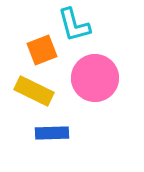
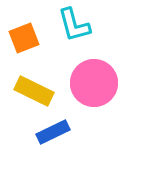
orange square: moved 18 px left, 12 px up
pink circle: moved 1 px left, 5 px down
blue rectangle: moved 1 px right, 1 px up; rotated 24 degrees counterclockwise
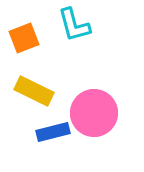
pink circle: moved 30 px down
blue rectangle: rotated 12 degrees clockwise
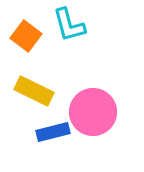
cyan L-shape: moved 5 px left
orange square: moved 2 px right, 2 px up; rotated 32 degrees counterclockwise
pink circle: moved 1 px left, 1 px up
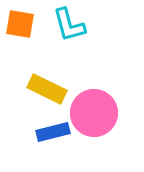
orange square: moved 6 px left, 12 px up; rotated 28 degrees counterclockwise
yellow rectangle: moved 13 px right, 2 px up
pink circle: moved 1 px right, 1 px down
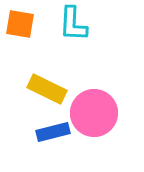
cyan L-shape: moved 4 px right, 1 px up; rotated 18 degrees clockwise
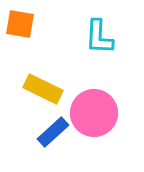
cyan L-shape: moved 26 px right, 13 px down
yellow rectangle: moved 4 px left
blue rectangle: rotated 28 degrees counterclockwise
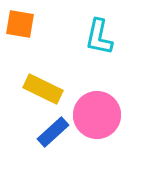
cyan L-shape: rotated 9 degrees clockwise
pink circle: moved 3 px right, 2 px down
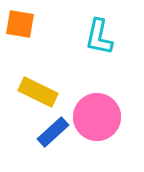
yellow rectangle: moved 5 px left, 3 px down
pink circle: moved 2 px down
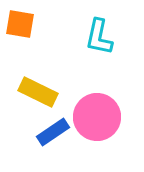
blue rectangle: rotated 8 degrees clockwise
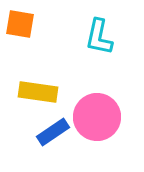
yellow rectangle: rotated 18 degrees counterclockwise
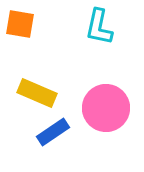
cyan L-shape: moved 10 px up
yellow rectangle: moved 1 px left, 1 px down; rotated 15 degrees clockwise
pink circle: moved 9 px right, 9 px up
